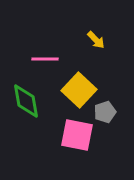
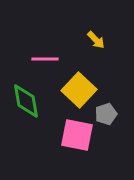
gray pentagon: moved 1 px right, 2 px down
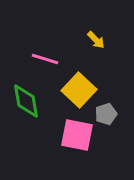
pink line: rotated 16 degrees clockwise
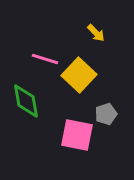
yellow arrow: moved 7 px up
yellow square: moved 15 px up
